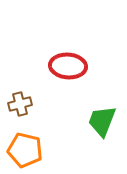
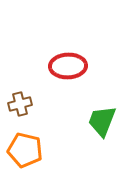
red ellipse: rotated 6 degrees counterclockwise
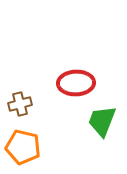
red ellipse: moved 8 px right, 17 px down
orange pentagon: moved 2 px left, 3 px up
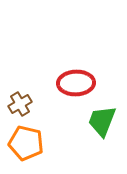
brown cross: rotated 15 degrees counterclockwise
orange pentagon: moved 3 px right, 4 px up
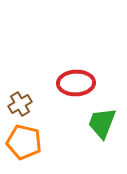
green trapezoid: moved 2 px down
orange pentagon: moved 2 px left, 1 px up
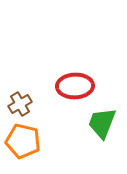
red ellipse: moved 1 px left, 3 px down
orange pentagon: moved 1 px left, 1 px up
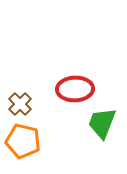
red ellipse: moved 3 px down
brown cross: rotated 15 degrees counterclockwise
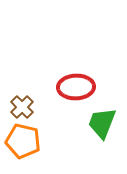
red ellipse: moved 1 px right, 2 px up
brown cross: moved 2 px right, 3 px down
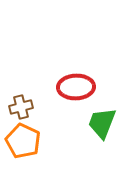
brown cross: moved 1 px left; rotated 30 degrees clockwise
orange pentagon: rotated 12 degrees clockwise
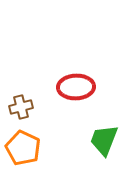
green trapezoid: moved 2 px right, 17 px down
orange pentagon: moved 7 px down
